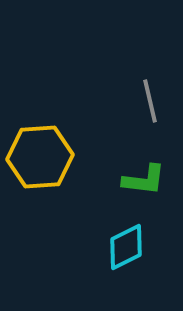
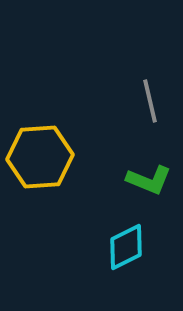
green L-shape: moved 5 px right; rotated 15 degrees clockwise
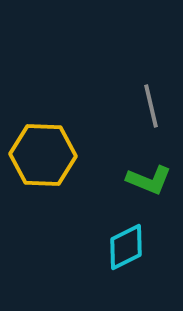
gray line: moved 1 px right, 5 px down
yellow hexagon: moved 3 px right, 2 px up; rotated 6 degrees clockwise
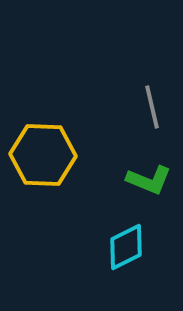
gray line: moved 1 px right, 1 px down
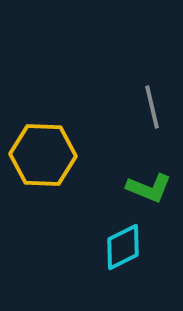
green L-shape: moved 8 px down
cyan diamond: moved 3 px left
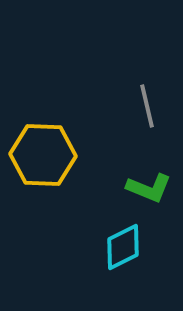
gray line: moved 5 px left, 1 px up
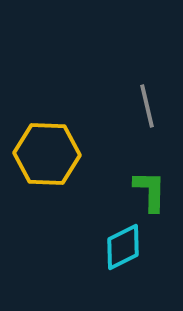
yellow hexagon: moved 4 px right, 1 px up
green L-shape: moved 1 px right, 3 px down; rotated 111 degrees counterclockwise
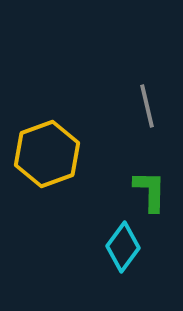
yellow hexagon: rotated 22 degrees counterclockwise
cyan diamond: rotated 27 degrees counterclockwise
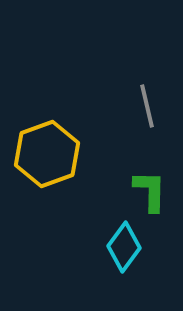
cyan diamond: moved 1 px right
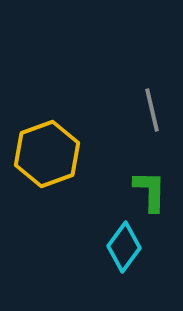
gray line: moved 5 px right, 4 px down
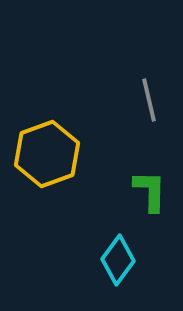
gray line: moved 3 px left, 10 px up
cyan diamond: moved 6 px left, 13 px down
